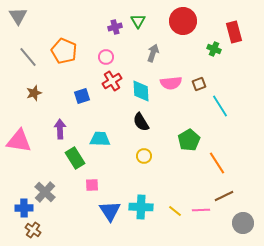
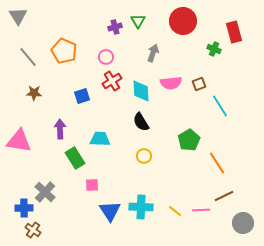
brown star: rotated 21 degrees clockwise
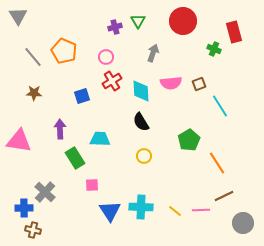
gray line: moved 5 px right
brown cross: rotated 21 degrees counterclockwise
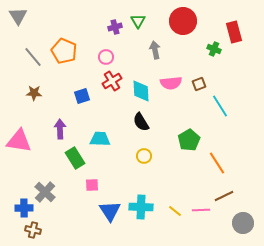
gray arrow: moved 2 px right, 3 px up; rotated 30 degrees counterclockwise
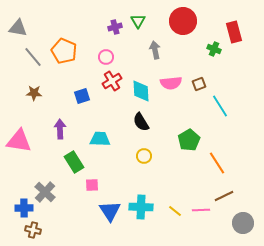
gray triangle: moved 12 px down; rotated 48 degrees counterclockwise
green rectangle: moved 1 px left, 4 px down
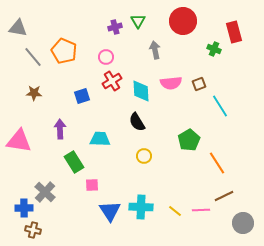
black semicircle: moved 4 px left
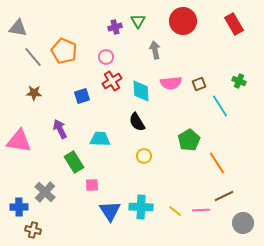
red rectangle: moved 8 px up; rotated 15 degrees counterclockwise
green cross: moved 25 px right, 32 px down
purple arrow: rotated 24 degrees counterclockwise
blue cross: moved 5 px left, 1 px up
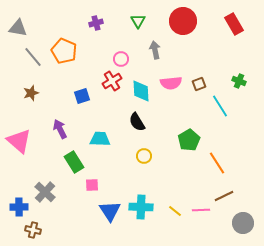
purple cross: moved 19 px left, 4 px up
pink circle: moved 15 px right, 2 px down
brown star: moved 3 px left; rotated 21 degrees counterclockwise
pink triangle: rotated 32 degrees clockwise
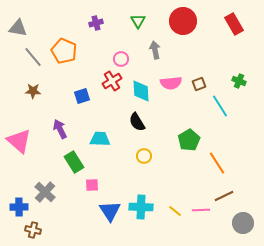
brown star: moved 2 px right, 2 px up; rotated 21 degrees clockwise
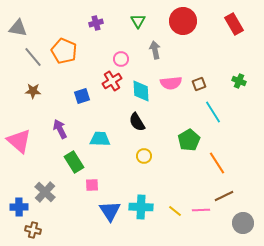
cyan line: moved 7 px left, 6 px down
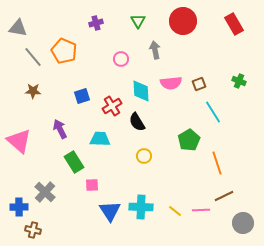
red cross: moved 25 px down
orange line: rotated 15 degrees clockwise
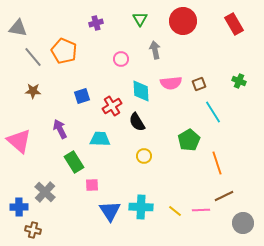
green triangle: moved 2 px right, 2 px up
